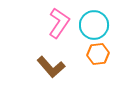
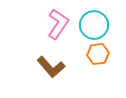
pink L-shape: moved 1 px left, 1 px down
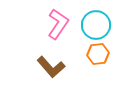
cyan circle: moved 2 px right
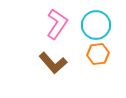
pink L-shape: moved 1 px left
brown L-shape: moved 2 px right, 4 px up
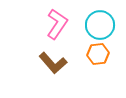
cyan circle: moved 4 px right
